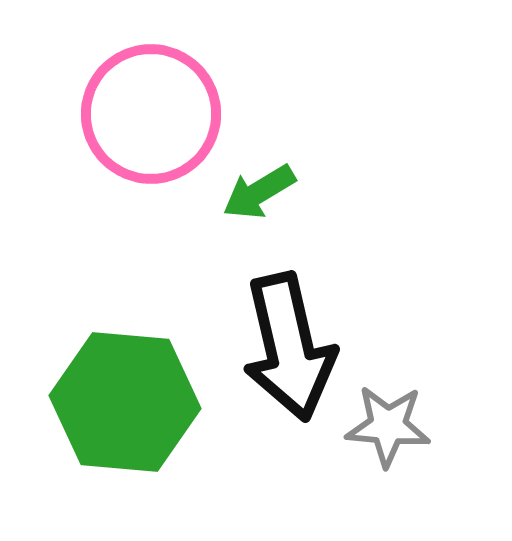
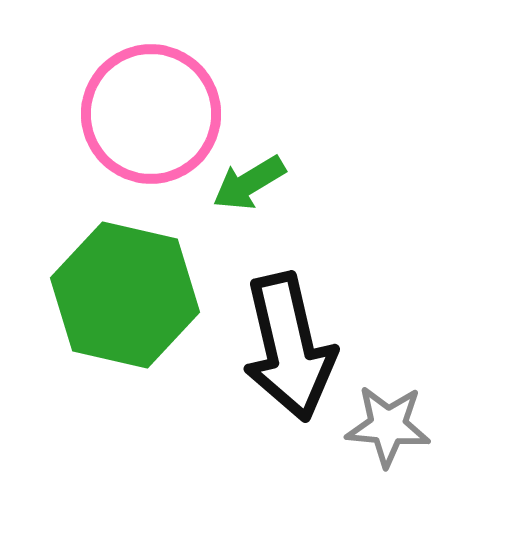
green arrow: moved 10 px left, 9 px up
green hexagon: moved 107 px up; rotated 8 degrees clockwise
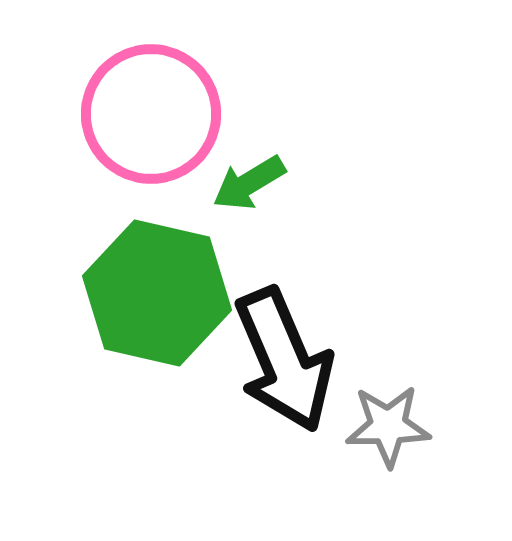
green hexagon: moved 32 px right, 2 px up
black arrow: moved 5 px left, 13 px down; rotated 10 degrees counterclockwise
gray star: rotated 6 degrees counterclockwise
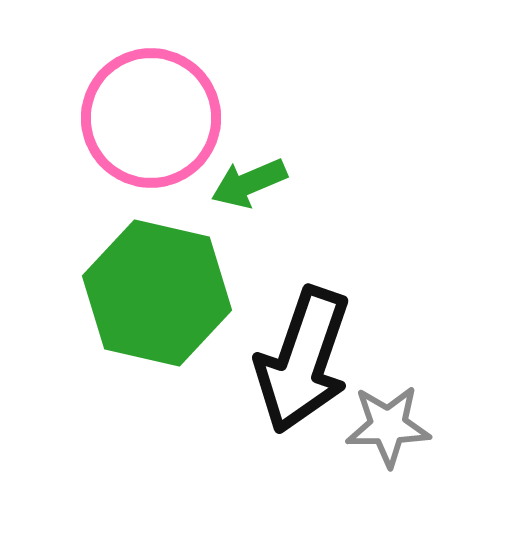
pink circle: moved 4 px down
green arrow: rotated 8 degrees clockwise
black arrow: moved 19 px right; rotated 42 degrees clockwise
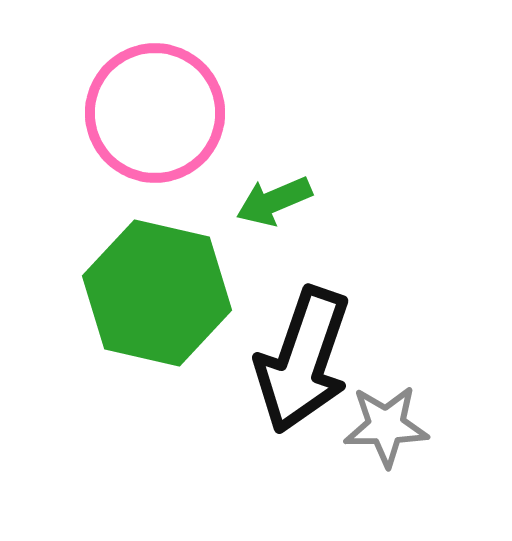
pink circle: moved 4 px right, 5 px up
green arrow: moved 25 px right, 18 px down
gray star: moved 2 px left
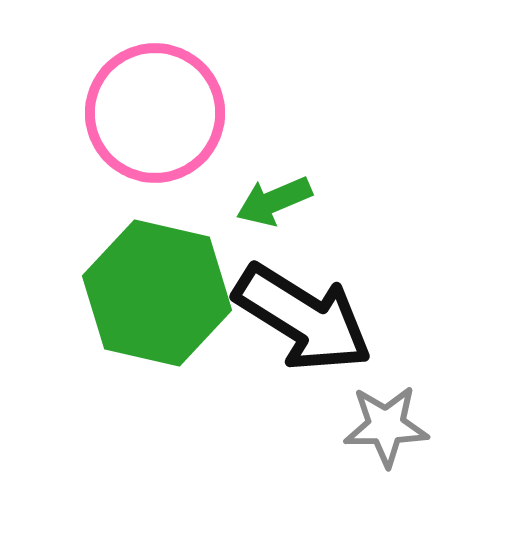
black arrow: moved 42 px up; rotated 77 degrees counterclockwise
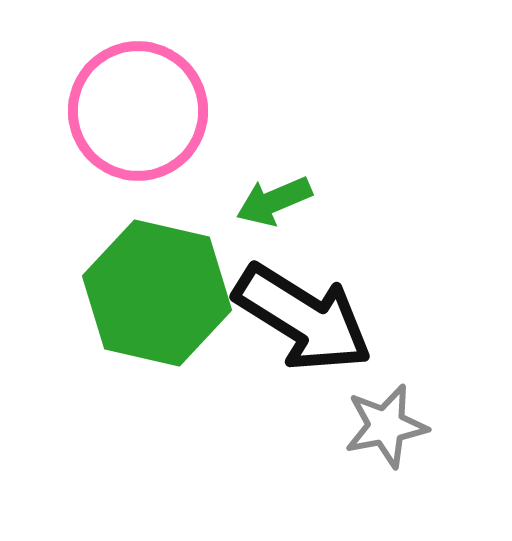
pink circle: moved 17 px left, 2 px up
gray star: rotated 10 degrees counterclockwise
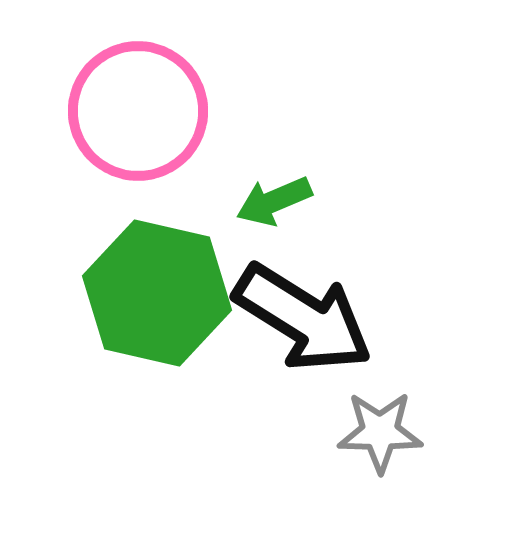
gray star: moved 6 px left, 6 px down; rotated 12 degrees clockwise
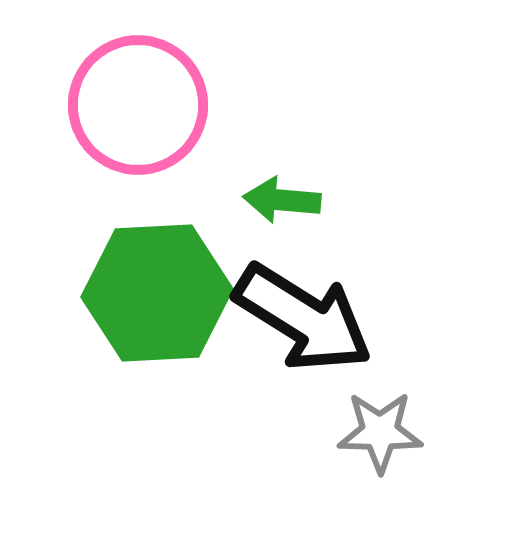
pink circle: moved 6 px up
green arrow: moved 8 px right, 1 px up; rotated 28 degrees clockwise
green hexagon: rotated 16 degrees counterclockwise
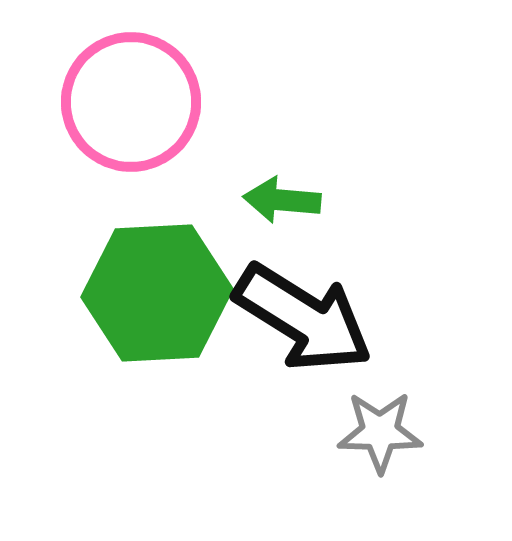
pink circle: moved 7 px left, 3 px up
